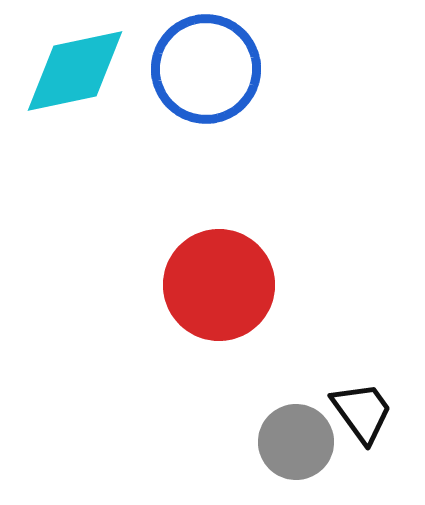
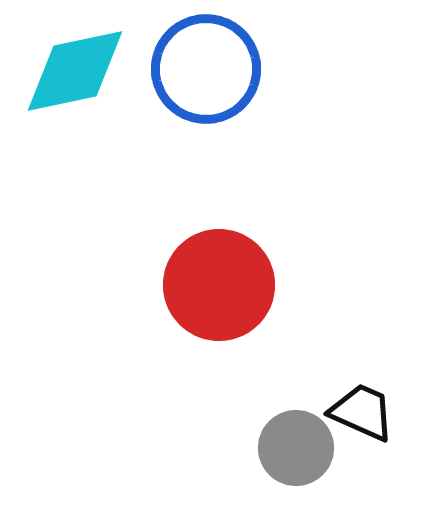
black trapezoid: rotated 30 degrees counterclockwise
gray circle: moved 6 px down
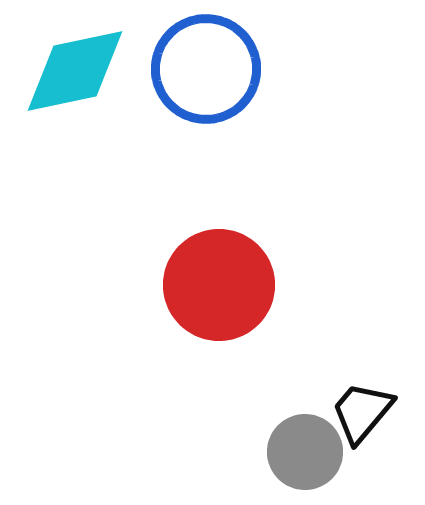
black trapezoid: rotated 74 degrees counterclockwise
gray circle: moved 9 px right, 4 px down
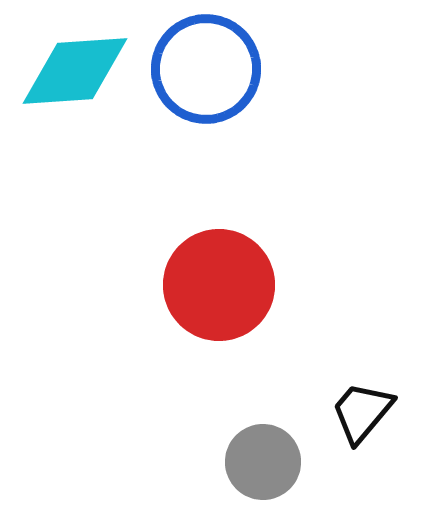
cyan diamond: rotated 8 degrees clockwise
gray circle: moved 42 px left, 10 px down
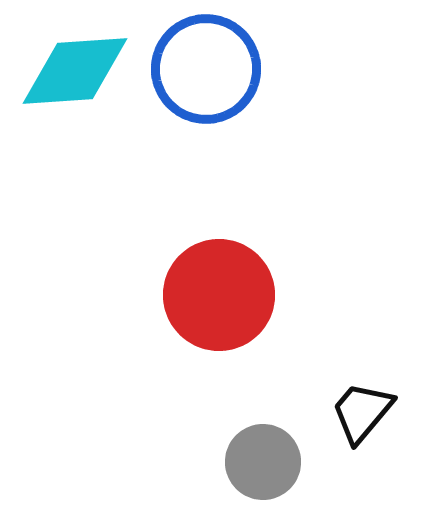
red circle: moved 10 px down
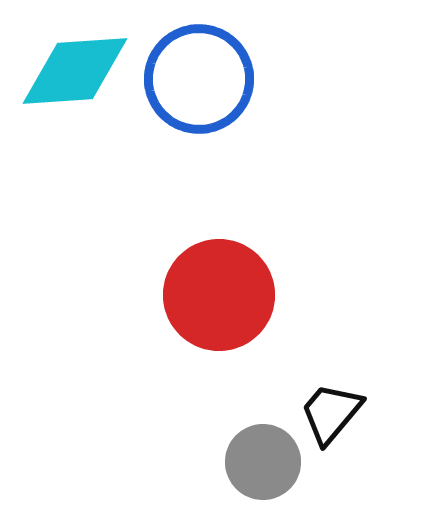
blue circle: moved 7 px left, 10 px down
black trapezoid: moved 31 px left, 1 px down
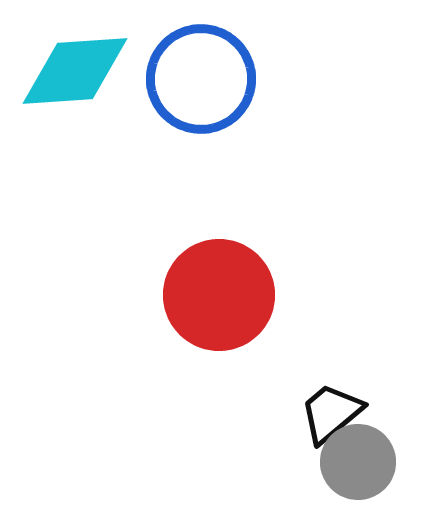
blue circle: moved 2 px right
black trapezoid: rotated 10 degrees clockwise
gray circle: moved 95 px right
